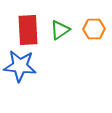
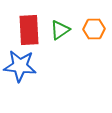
red rectangle: moved 1 px right
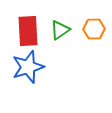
red rectangle: moved 1 px left, 1 px down
blue star: moved 8 px right, 1 px down; rotated 24 degrees counterclockwise
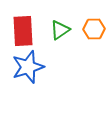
red rectangle: moved 5 px left
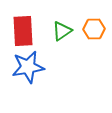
green triangle: moved 2 px right, 1 px down
blue star: rotated 8 degrees clockwise
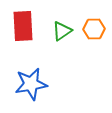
red rectangle: moved 5 px up
blue star: moved 3 px right, 17 px down
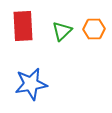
green triangle: rotated 10 degrees counterclockwise
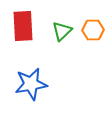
orange hexagon: moved 1 px left, 1 px down
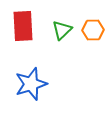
green triangle: moved 1 px up
blue star: rotated 8 degrees counterclockwise
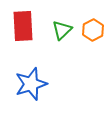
orange hexagon: rotated 25 degrees counterclockwise
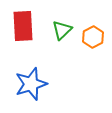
orange hexagon: moved 7 px down
